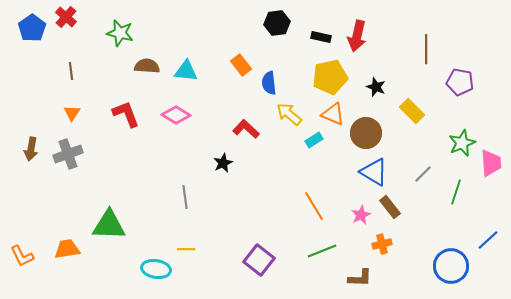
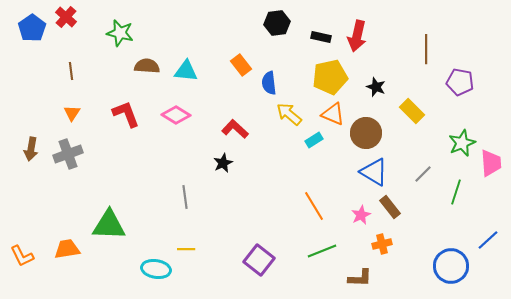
red L-shape at (246, 129): moved 11 px left
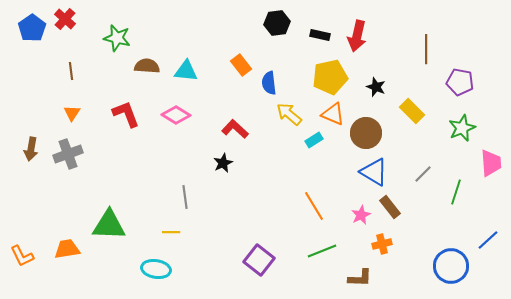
red cross at (66, 17): moved 1 px left, 2 px down
green star at (120, 33): moved 3 px left, 5 px down
black rectangle at (321, 37): moved 1 px left, 2 px up
green star at (462, 143): moved 15 px up
yellow line at (186, 249): moved 15 px left, 17 px up
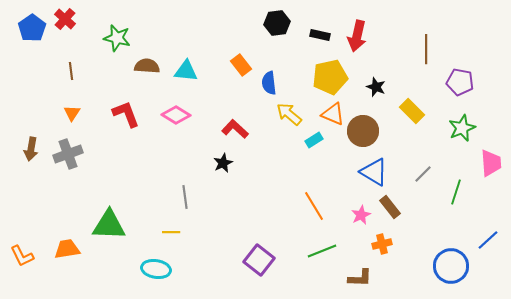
brown circle at (366, 133): moved 3 px left, 2 px up
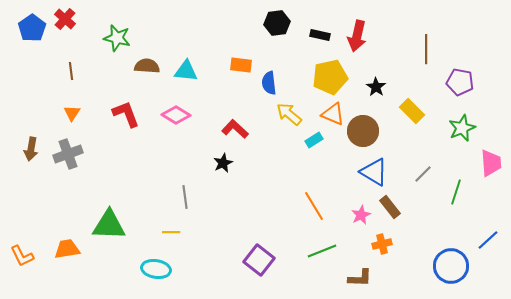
orange rectangle at (241, 65): rotated 45 degrees counterclockwise
black star at (376, 87): rotated 12 degrees clockwise
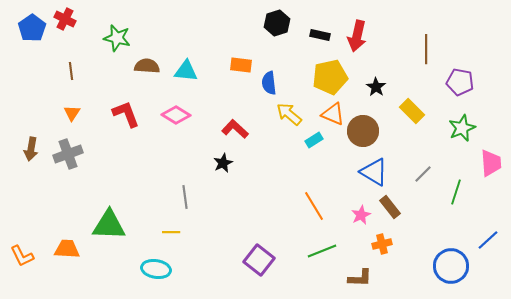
red cross at (65, 19): rotated 15 degrees counterclockwise
black hexagon at (277, 23): rotated 10 degrees counterclockwise
orange trapezoid at (67, 249): rotated 12 degrees clockwise
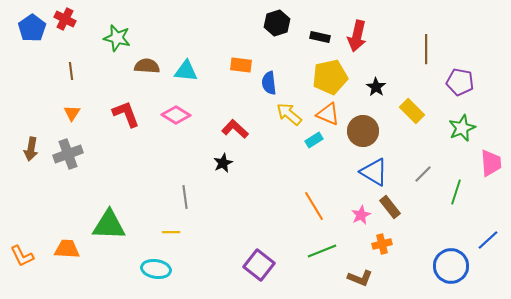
black rectangle at (320, 35): moved 2 px down
orange triangle at (333, 114): moved 5 px left
purple square at (259, 260): moved 5 px down
brown L-shape at (360, 278): rotated 20 degrees clockwise
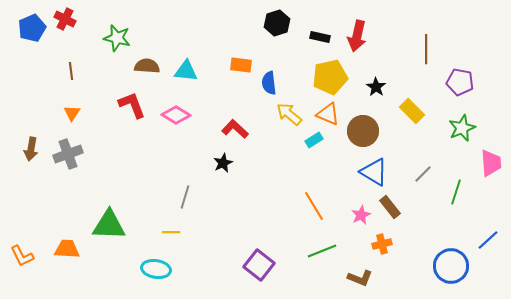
blue pentagon at (32, 28): rotated 12 degrees clockwise
red L-shape at (126, 114): moved 6 px right, 9 px up
gray line at (185, 197): rotated 25 degrees clockwise
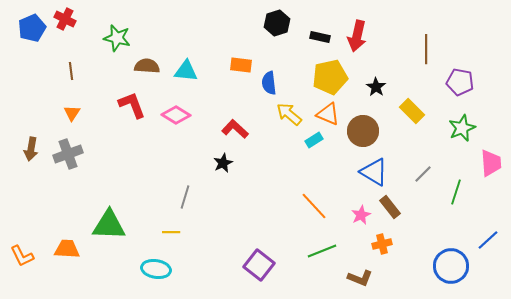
orange line at (314, 206): rotated 12 degrees counterclockwise
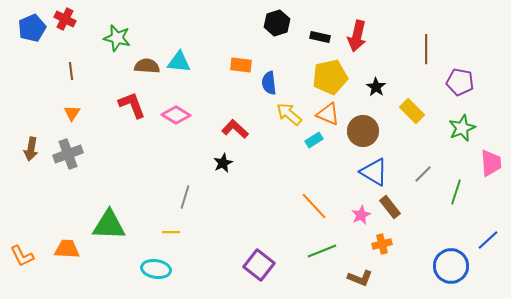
cyan triangle at (186, 71): moved 7 px left, 9 px up
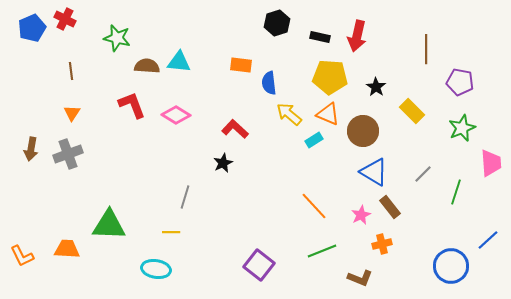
yellow pentagon at (330, 77): rotated 16 degrees clockwise
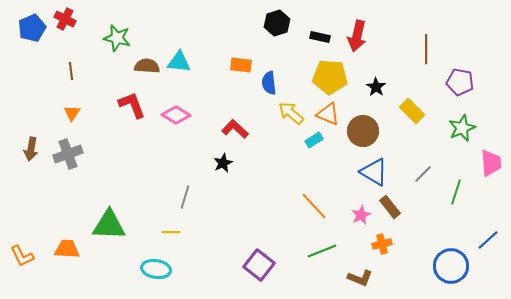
yellow arrow at (289, 114): moved 2 px right, 1 px up
